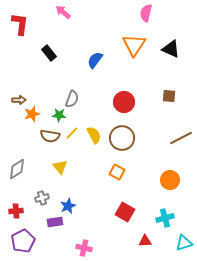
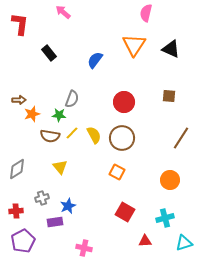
brown line: rotated 30 degrees counterclockwise
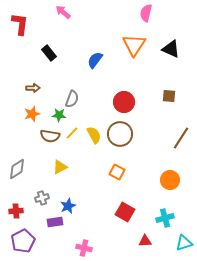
brown arrow: moved 14 px right, 12 px up
brown circle: moved 2 px left, 4 px up
yellow triangle: rotated 42 degrees clockwise
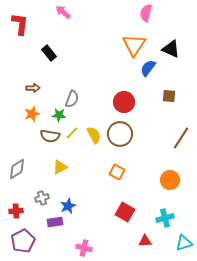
blue semicircle: moved 53 px right, 8 px down
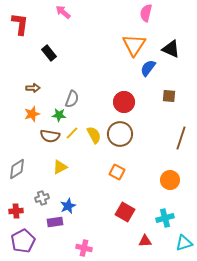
brown line: rotated 15 degrees counterclockwise
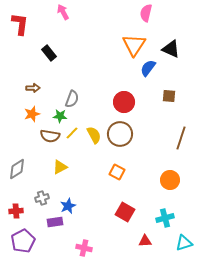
pink arrow: rotated 21 degrees clockwise
green star: moved 1 px right, 1 px down
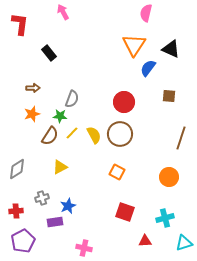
brown semicircle: rotated 66 degrees counterclockwise
orange circle: moved 1 px left, 3 px up
red square: rotated 12 degrees counterclockwise
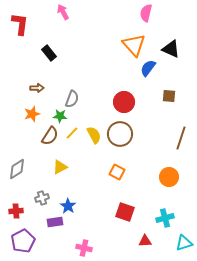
orange triangle: rotated 15 degrees counterclockwise
brown arrow: moved 4 px right
blue star: rotated 14 degrees counterclockwise
